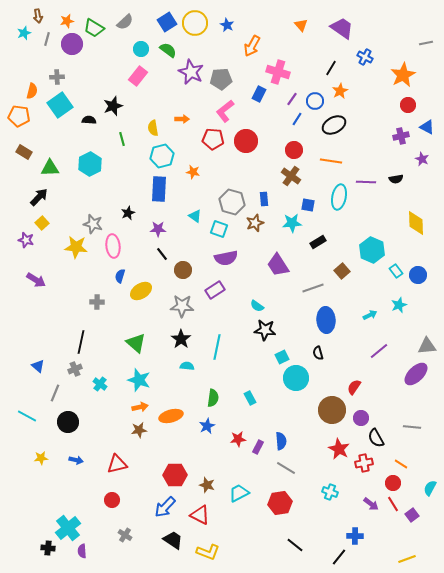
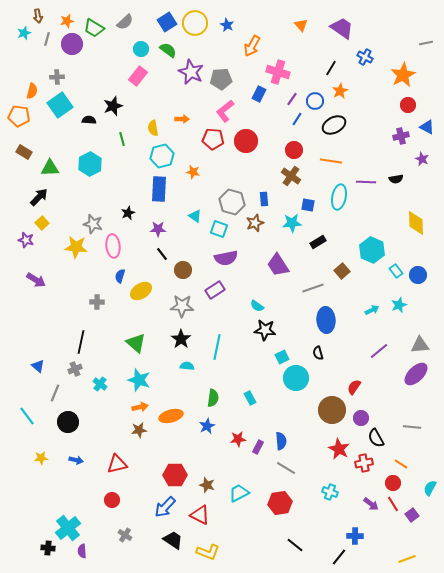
cyan arrow at (370, 315): moved 2 px right, 5 px up
gray triangle at (427, 346): moved 7 px left, 1 px up
cyan line at (27, 416): rotated 24 degrees clockwise
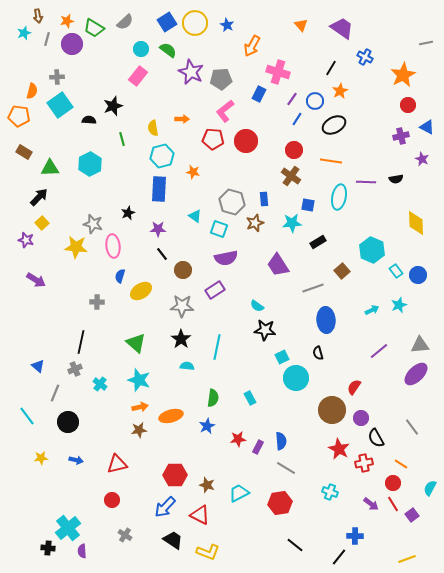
gray line at (412, 427): rotated 48 degrees clockwise
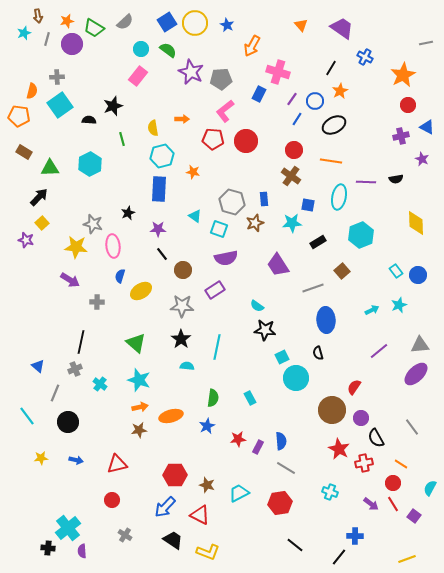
cyan hexagon at (372, 250): moved 11 px left, 15 px up; rotated 15 degrees clockwise
purple arrow at (36, 280): moved 34 px right
purple square at (412, 515): moved 2 px right, 1 px down; rotated 16 degrees counterclockwise
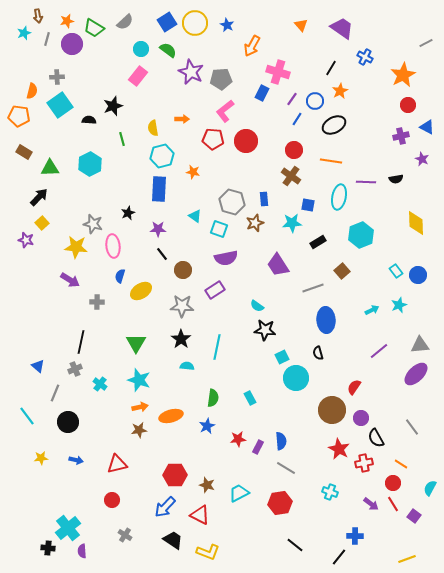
gray line at (426, 43): rotated 16 degrees counterclockwise
blue rectangle at (259, 94): moved 3 px right, 1 px up
green triangle at (136, 343): rotated 20 degrees clockwise
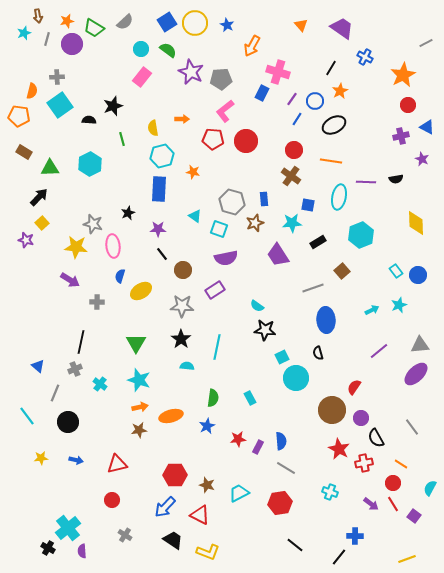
pink rectangle at (138, 76): moved 4 px right, 1 px down
purple trapezoid at (278, 265): moved 10 px up
black cross at (48, 548): rotated 24 degrees clockwise
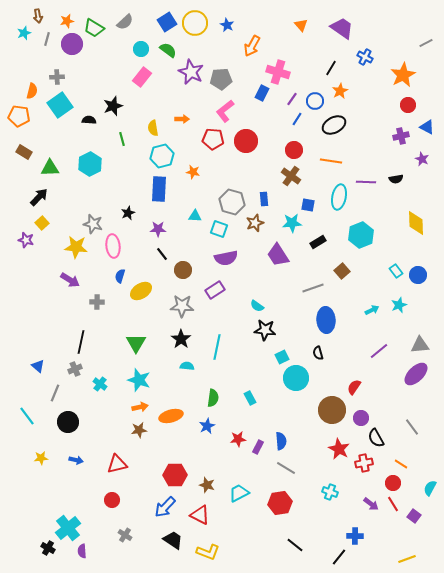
cyan triangle at (195, 216): rotated 32 degrees counterclockwise
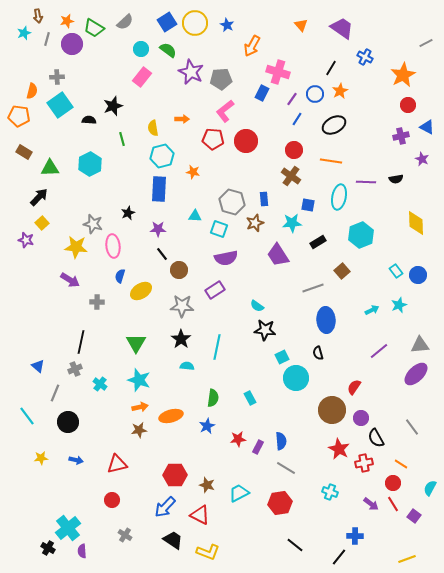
blue circle at (315, 101): moved 7 px up
brown circle at (183, 270): moved 4 px left
